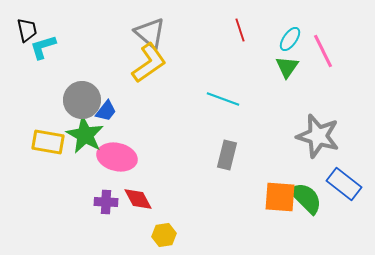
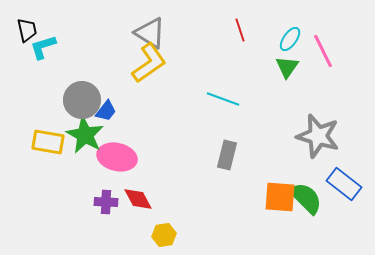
gray triangle: rotated 8 degrees counterclockwise
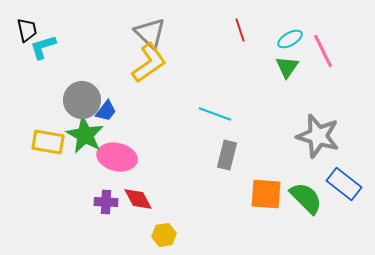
gray triangle: rotated 12 degrees clockwise
cyan ellipse: rotated 25 degrees clockwise
cyan line: moved 8 px left, 15 px down
orange square: moved 14 px left, 3 px up
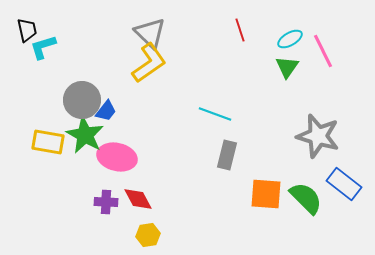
yellow hexagon: moved 16 px left
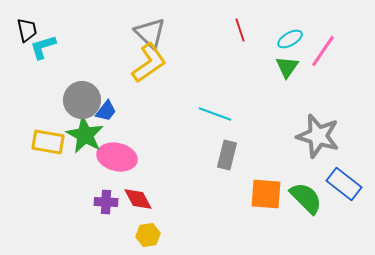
pink line: rotated 60 degrees clockwise
